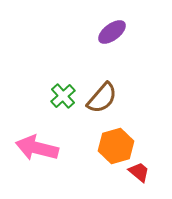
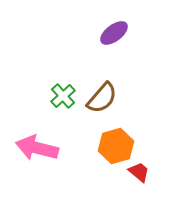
purple ellipse: moved 2 px right, 1 px down
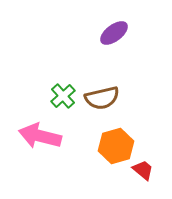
brown semicircle: rotated 36 degrees clockwise
pink arrow: moved 3 px right, 12 px up
red trapezoid: moved 4 px right, 2 px up
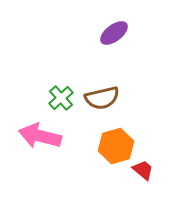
green cross: moved 2 px left, 2 px down
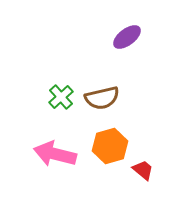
purple ellipse: moved 13 px right, 4 px down
green cross: moved 1 px up
pink arrow: moved 15 px right, 18 px down
orange hexagon: moved 6 px left
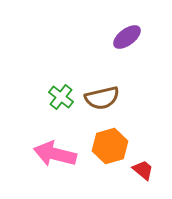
green cross: rotated 10 degrees counterclockwise
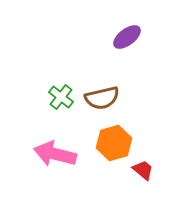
orange hexagon: moved 4 px right, 3 px up
